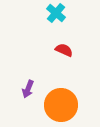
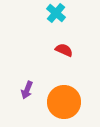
purple arrow: moved 1 px left, 1 px down
orange circle: moved 3 px right, 3 px up
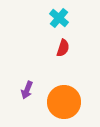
cyan cross: moved 3 px right, 5 px down
red semicircle: moved 1 px left, 2 px up; rotated 84 degrees clockwise
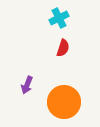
cyan cross: rotated 24 degrees clockwise
purple arrow: moved 5 px up
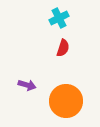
purple arrow: rotated 96 degrees counterclockwise
orange circle: moved 2 px right, 1 px up
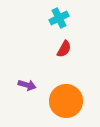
red semicircle: moved 1 px right, 1 px down; rotated 12 degrees clockwise
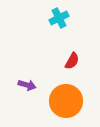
red semicircle: moved 8 px right, 12 px down
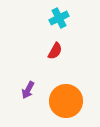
red semicircle: moved 17 px left, 10 px up
purple arrow: moved 1 px right, 5 px down; rotated 102 degrees clockwise
